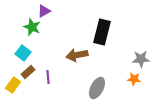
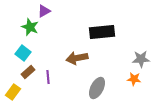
green star: moved 2 px left
black rectangle: rotated 70 degrees clockwise
brown arrow: moved 3 px down
yellow rectangle: moved 7 px down
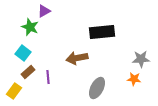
yellow rectangle: moved 1 px right, 1 px up
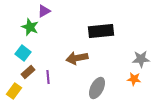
black rectangle: moved 1 px left, 1 px up
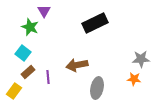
purple triangle: rotated 32 degrees counterclockwise
black rectangle: moved 6 px left, 8 px up; rotated 20 degrees counterclockwise
brown arrow: moved 7 px down
gray ellipse: rotated 15 degrees counterclockwise
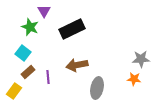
black rectangle: moved 23 px left, 6 px down
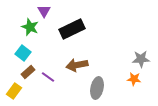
purple line: rotated 48 degrees counterclockwise
